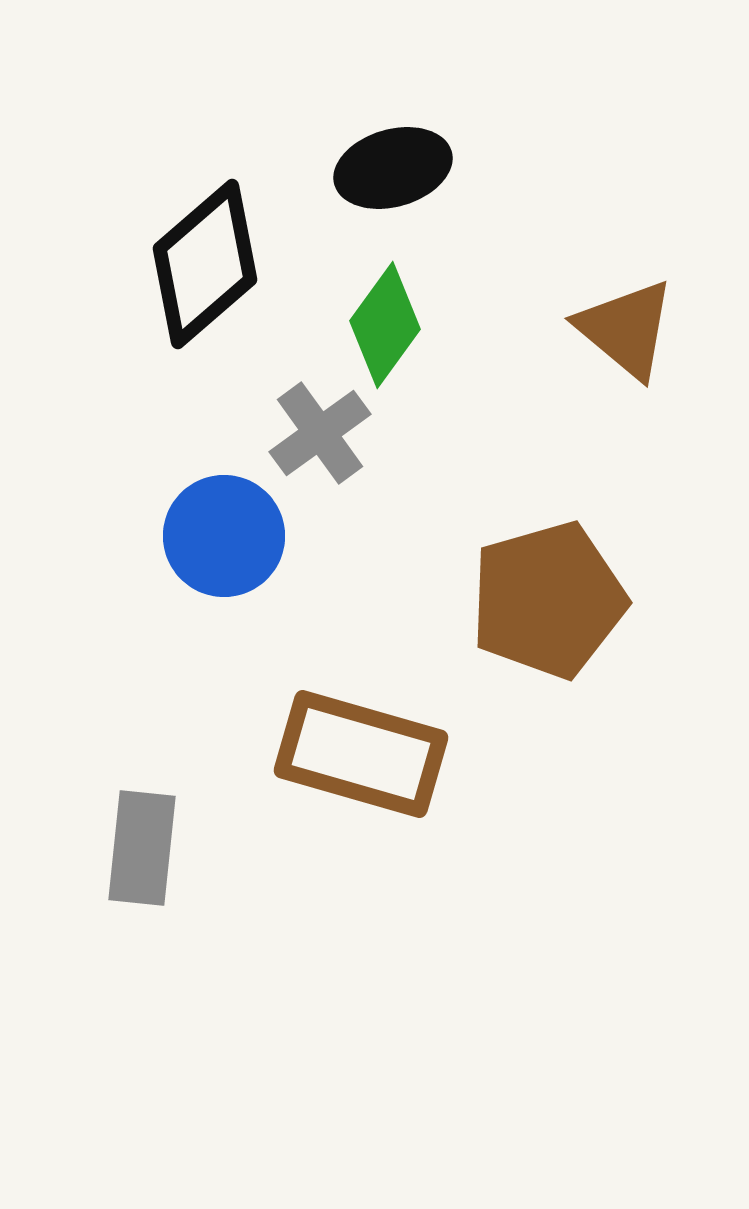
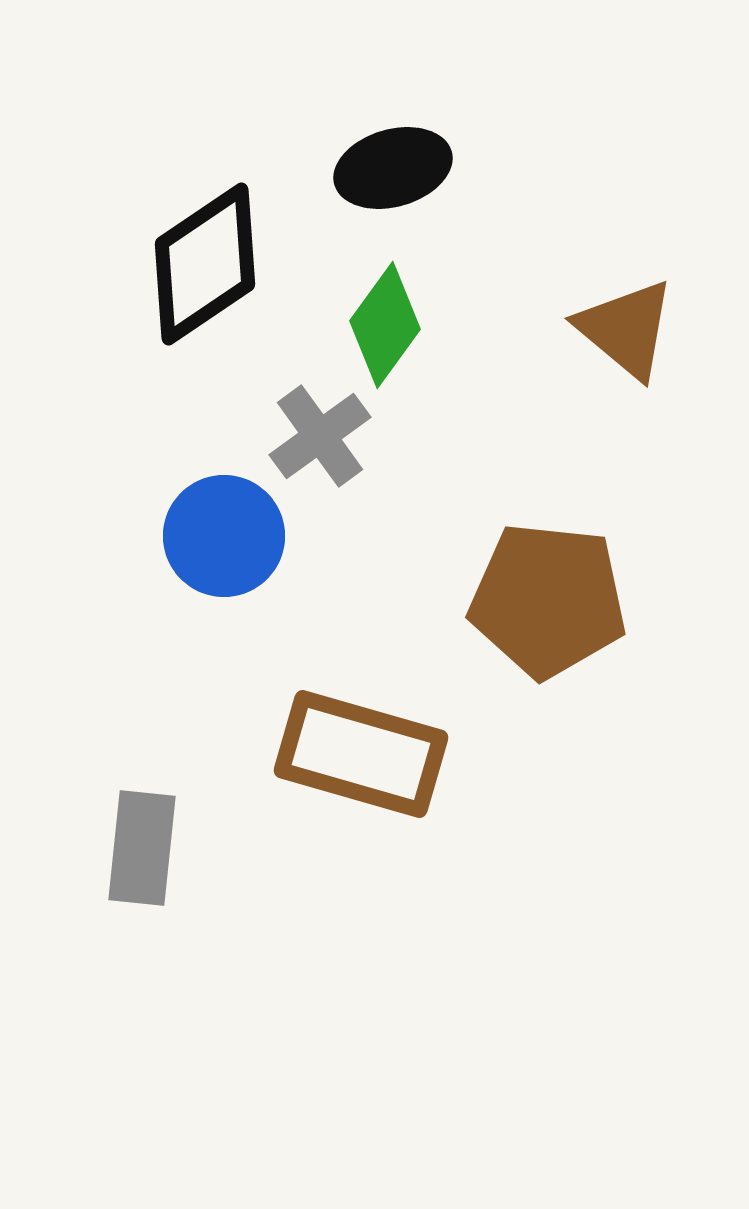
black diamond: rotated 7 degrees clockwise
gray cross: moved 3 px down
brown pentagon: rotated 22 degrees clockwise
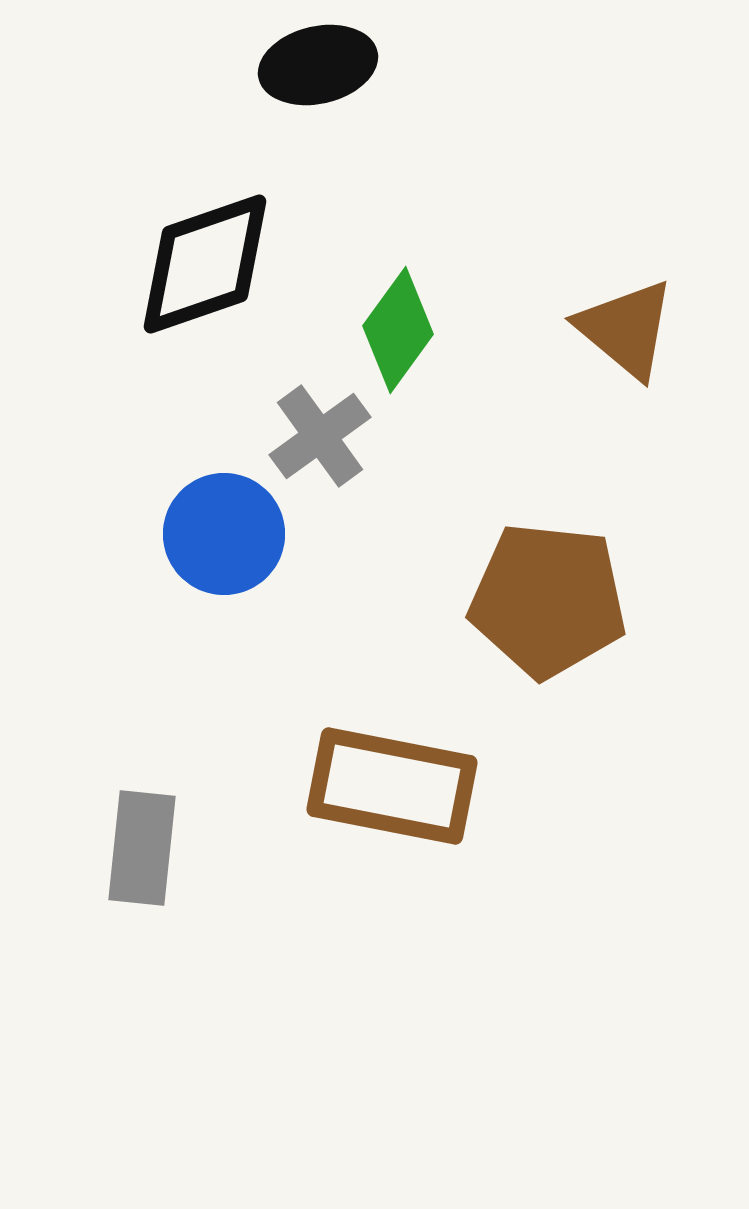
black ellipse: moved 75 px left, 103 px up; rotated 3 degrees clockwise
black diamond: rotated 15 degrees clockwise
green diamond: moved 13 px right, 5 px down
blue circle: moved 2 px up
brown rectangle: moved 31 px right, 32 px down; rotated 5 degrees counterclockwise
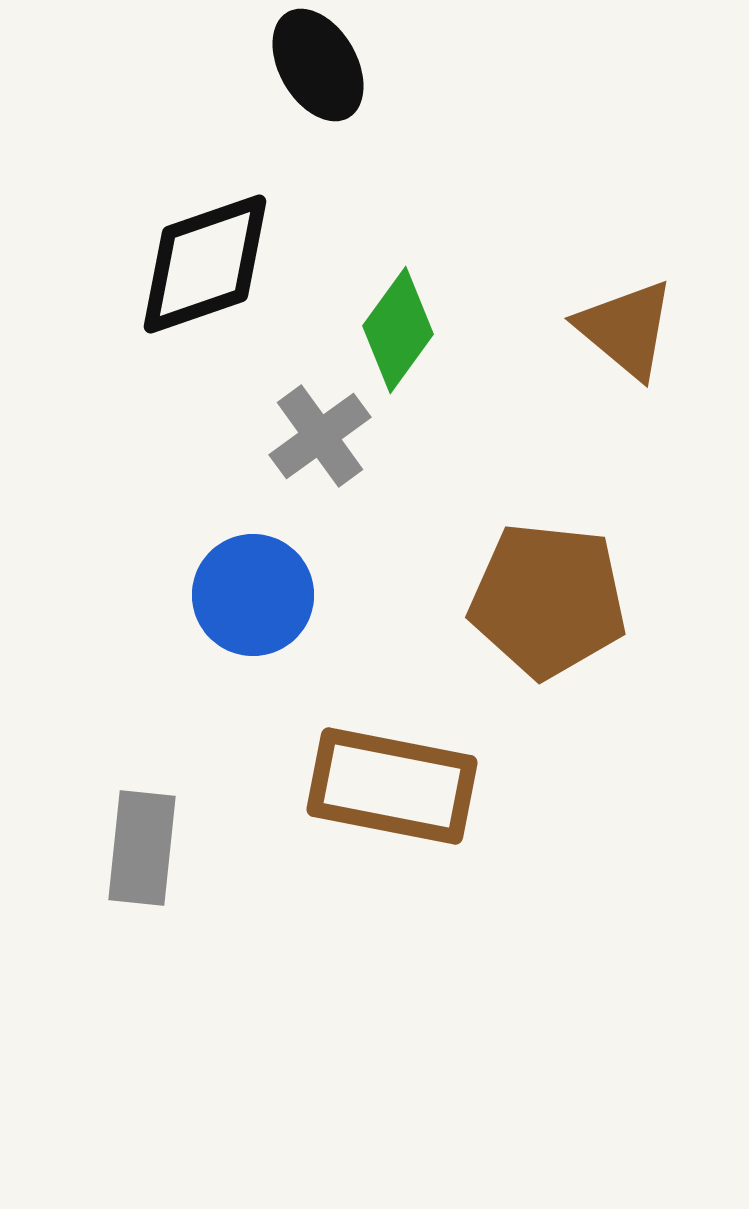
black ellipse: rotated 73 degrees clockwise
blue circle: moved 29 px right, 61 px down
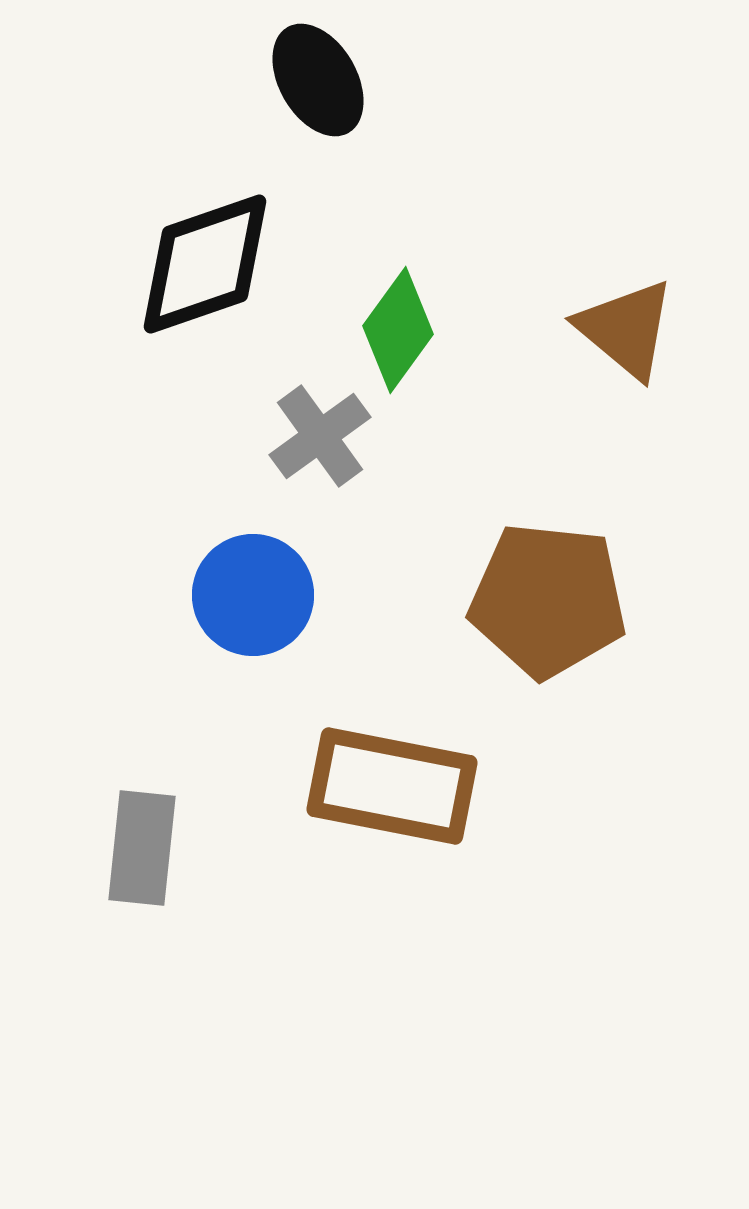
black ellipse: moved 15 px down
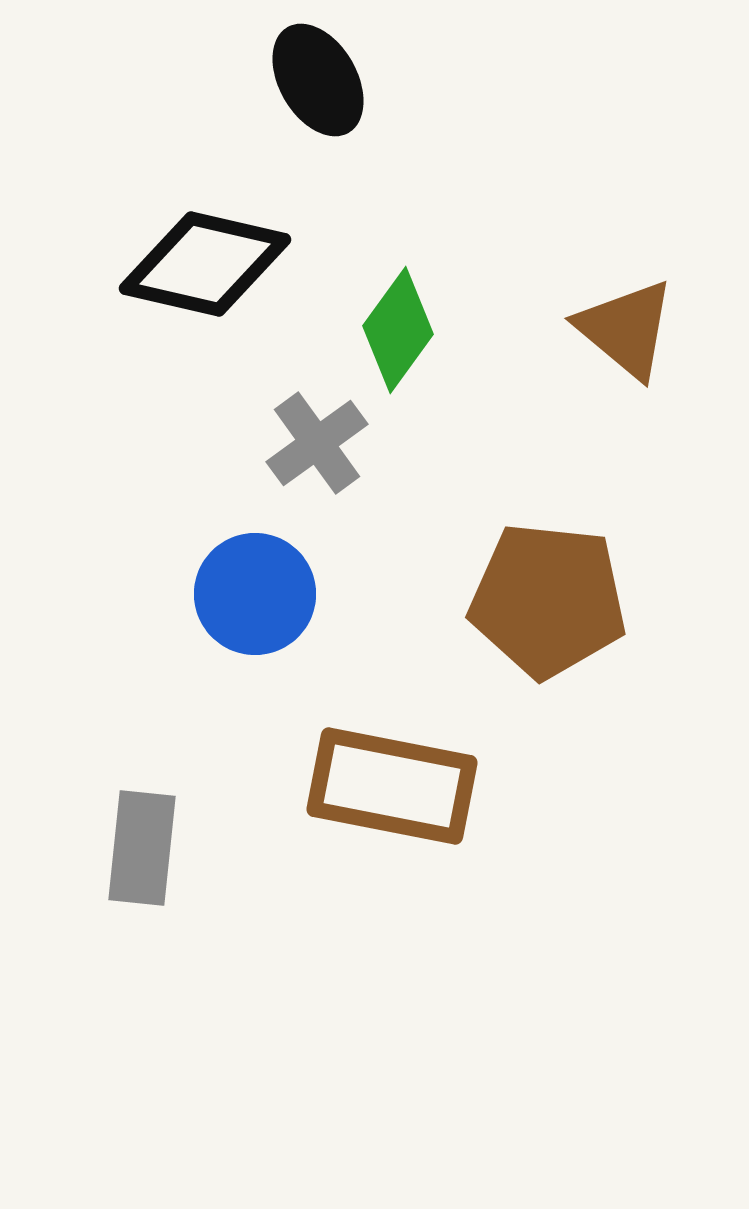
black diamond: rotated 32 degrees clockwise
gray cross: moved 3 px left, 7 px down
blue circle: moved 2 px right, 1 px up
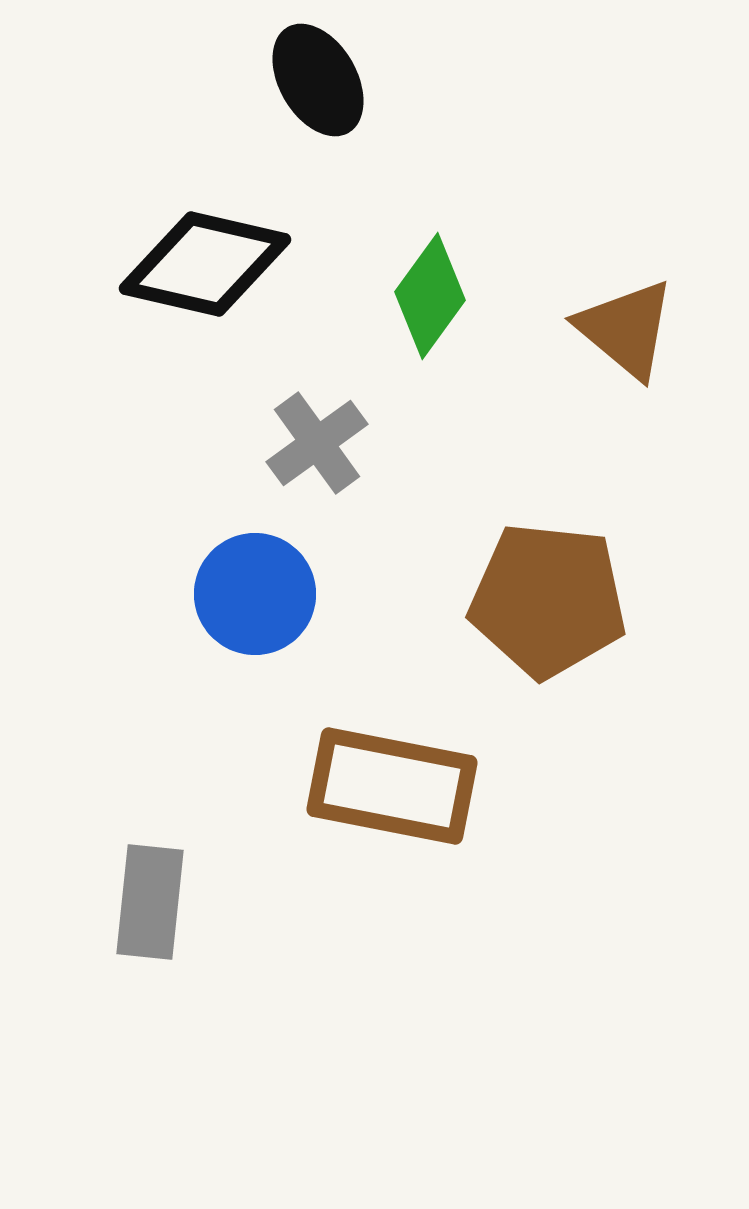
green diamond: moved 32 px right, 34 px up
gray rectangle: moved 8 px right, 54 px down
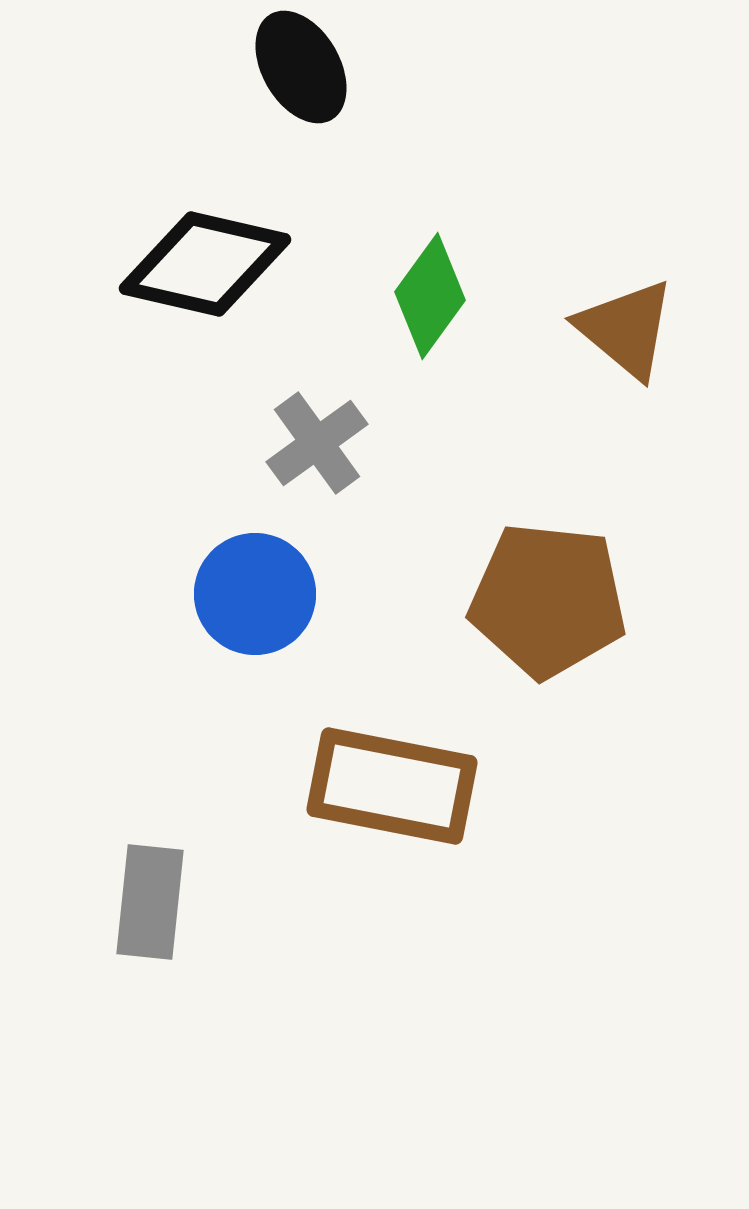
black ellipse: moved 17 px left, 13 px up
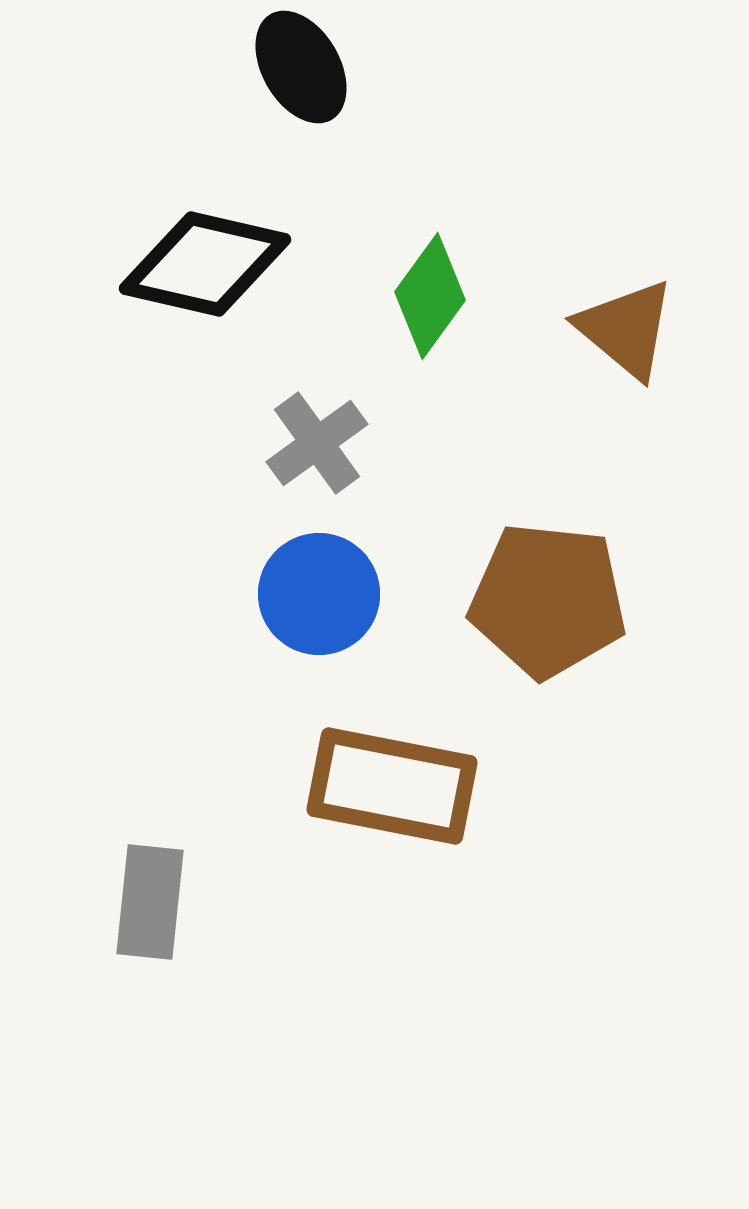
blue circle: moved 64 px right
